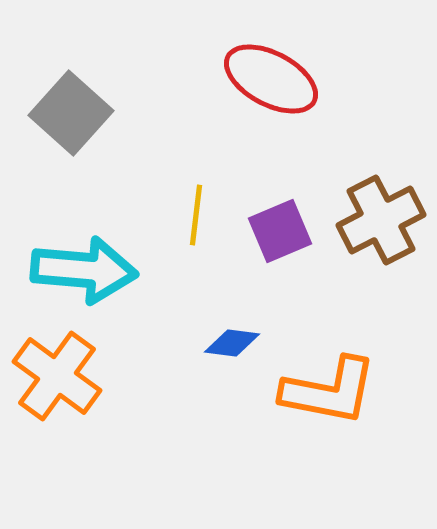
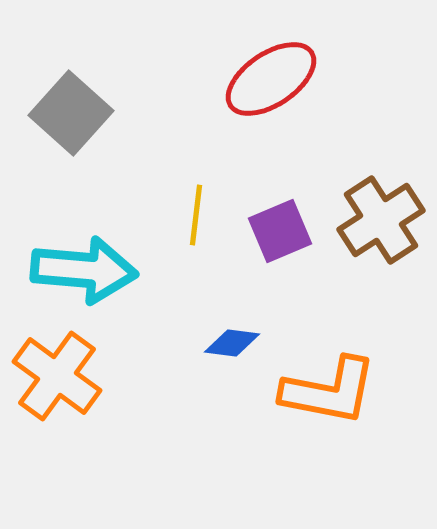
red ellipse: rotated 62 degrees counterclockwise
brown cross: rotated 6 degrees counterclockwise
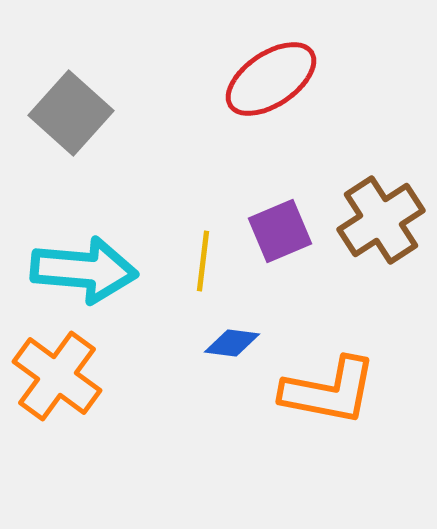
yellow line: moved 7 px right, 46 px down
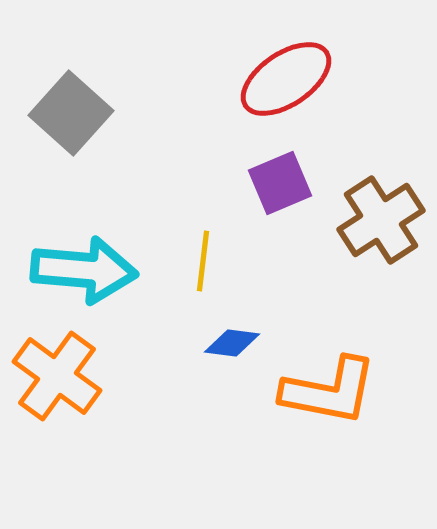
red ellipse: moved 15 px right
purple square: moved 48 px up
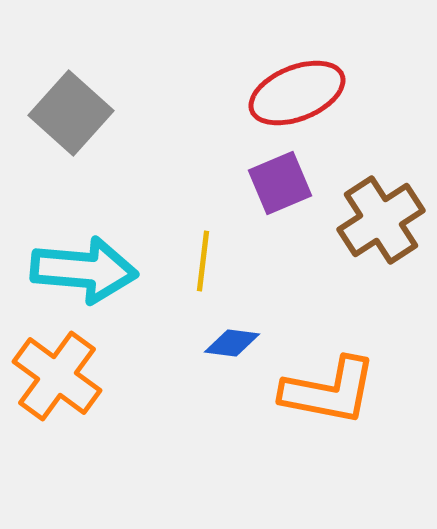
red ellipse: moved 11 px right, 14 px down; rotated 12 degrees clockwise
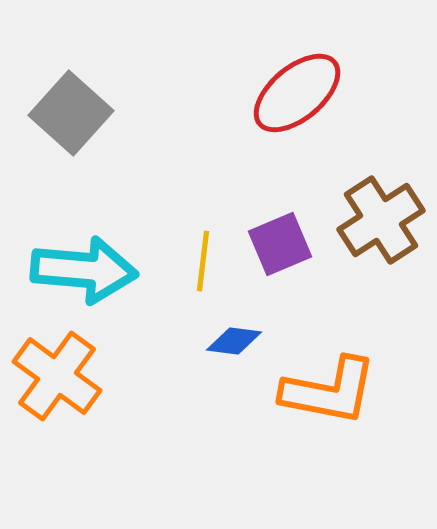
red ellipse: rotated 18 degrees counterclockwise
purple square: moved 61 px down
blue diamond: moved 2 px right, 2 px up
